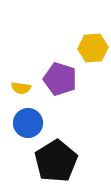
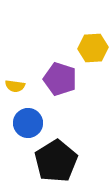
yellow semicircle: moved 6 px left, 2 px up
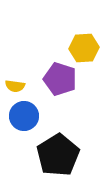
yellow hexagon: moved 9 px left
blue circle: moved 4 px left, 7 px up
black pentagon: moved 2 px right, 6 px up
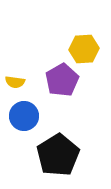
yellow hexagon: moved 1 px down
purple pentagon: moved 2 px right, 1 px down; rotated 24 degrees clockwise
yellow semicircle: moved 4 px up
